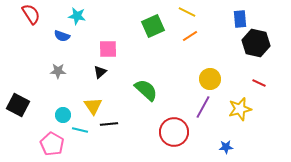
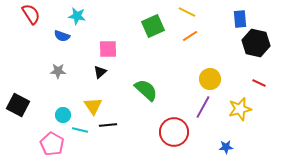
black line: moved 1 px left, 1 px down
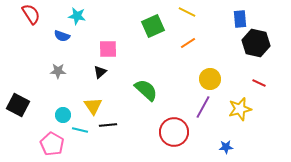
orange line: moved 2 px left, 7 px down
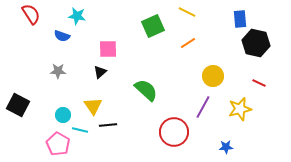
yellow circle: moved 3 px right, 3 px up
pink pentagon: moved 6 px right
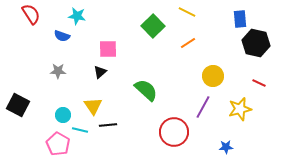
green square: rotated 20 degrees counterclockwise
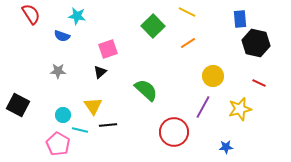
pink square: rotated 18 degrees counterclockwise
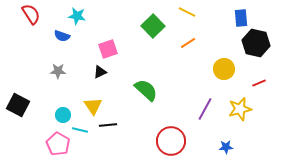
blue rectangle: moved 1 px right, 1 px up
black triangle: rotated 16 degrees clockwise
yellow circle: moved 11 px right, 7 px up
red line: rotated 48 degrees counterclockwise
purple line: moved 2 px right, 2 px down
red circle: moved 3 px left, 9 px down
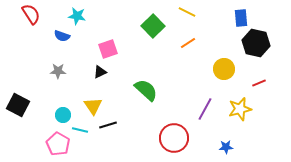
black line: rotated 12 degrees counterclockwise
red circle: moved 3 px right, 3 px up
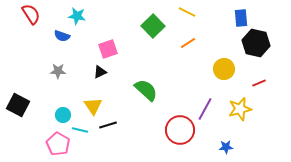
red circle: moved 6 px right, 8 px up
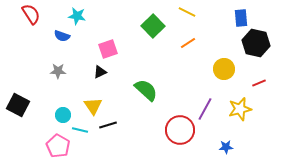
pink pentagon: moved 2 px down
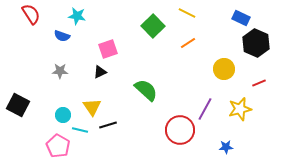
yellow line: moved 1 px down
blue rectangle: rotated 60 degrees counterclockwise
black hexagon: rotated 12 degrees clockwise
gray star: moved 2 px right
yellow triangle: moved 1 px left, 1 px down
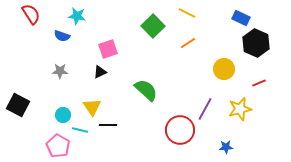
black line: rotated 18 degrees clockwise
